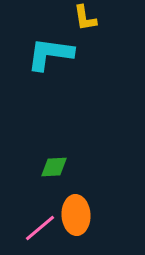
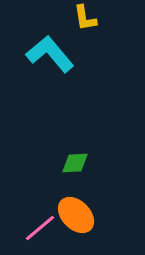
cyan L-shape: rotated 42 degrees clockwise
green diamond: moved 21 px right, 4 px up
orange ellipse: rotated 42 degrees counterclockwise
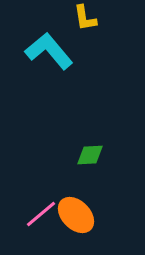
cyan L-shape: moved 1 px left, 3 px up
green diamond: moved 15 px right, 8 px up
pink line: moved 1 px right, 14 px up
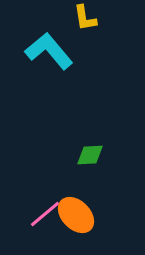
pink line: moved 4 px right
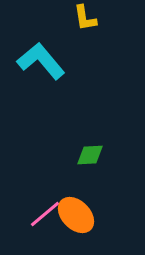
cyan L-shape: moved 8 px left, 10 px down
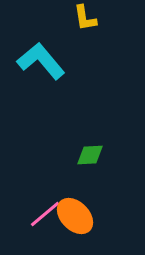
orange ellipse: moved 1 px left, 1 px down
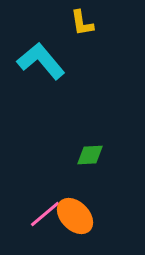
yellow L-shape: moved 3 px left, 5 px down
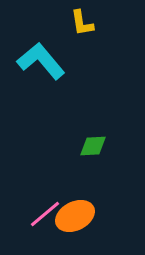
green diamond: moved 3 px right, 9 px up
orange ellipse: rotated 72 degrees counterclockwise
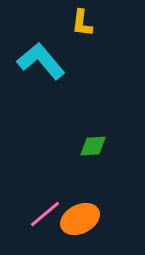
yellow L-shape: rotated 16 degrees clockwise
orange ellipse: moved 5 px right, 3 px down
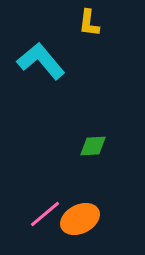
yellow L-shape: moved 7 px right
